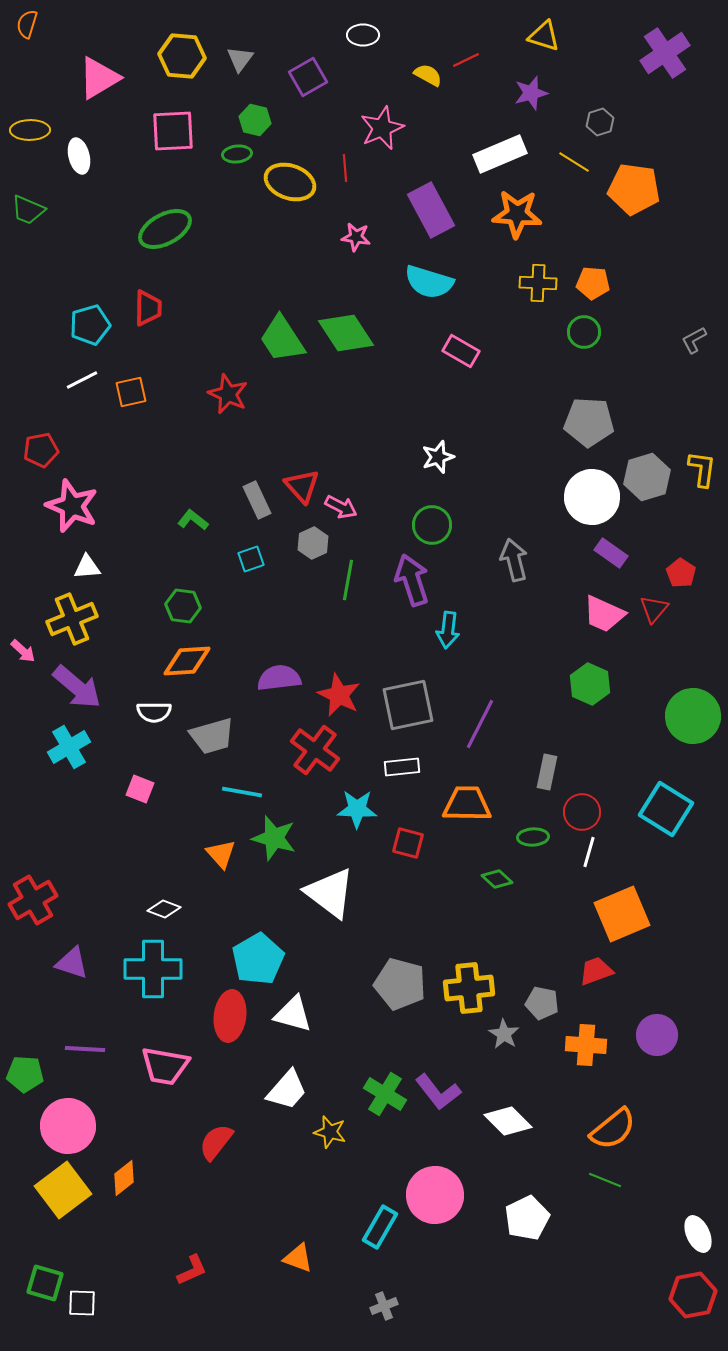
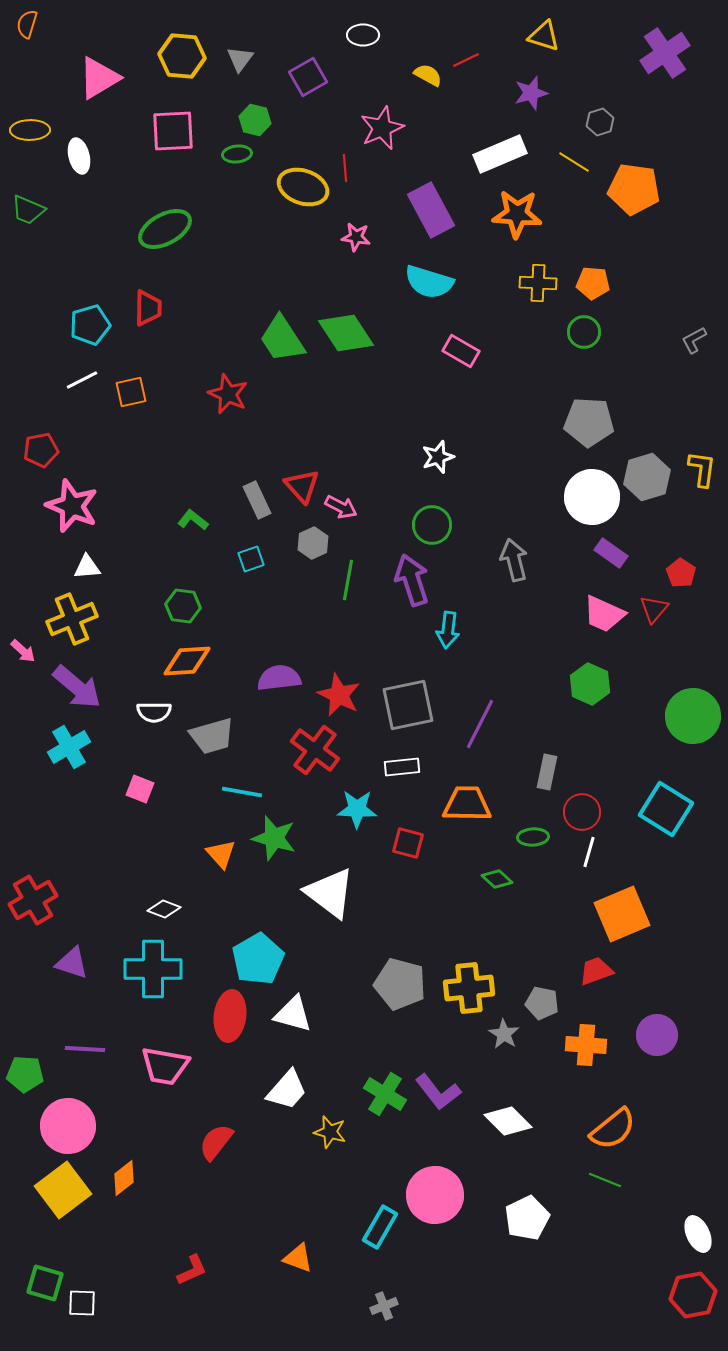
yellow ellipse at (290, 182): moved 13 px right, 5 px down
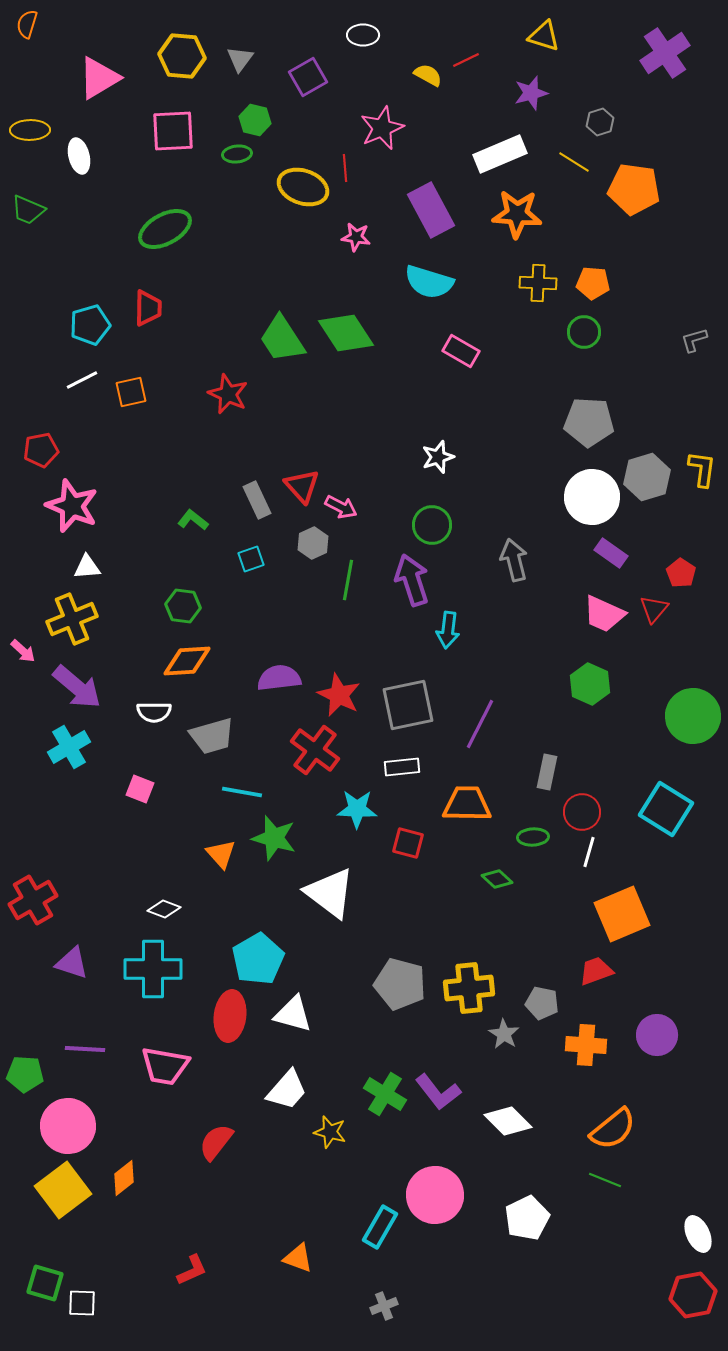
gray L-shape at (694, 340): rotated 12 degrees clockwise
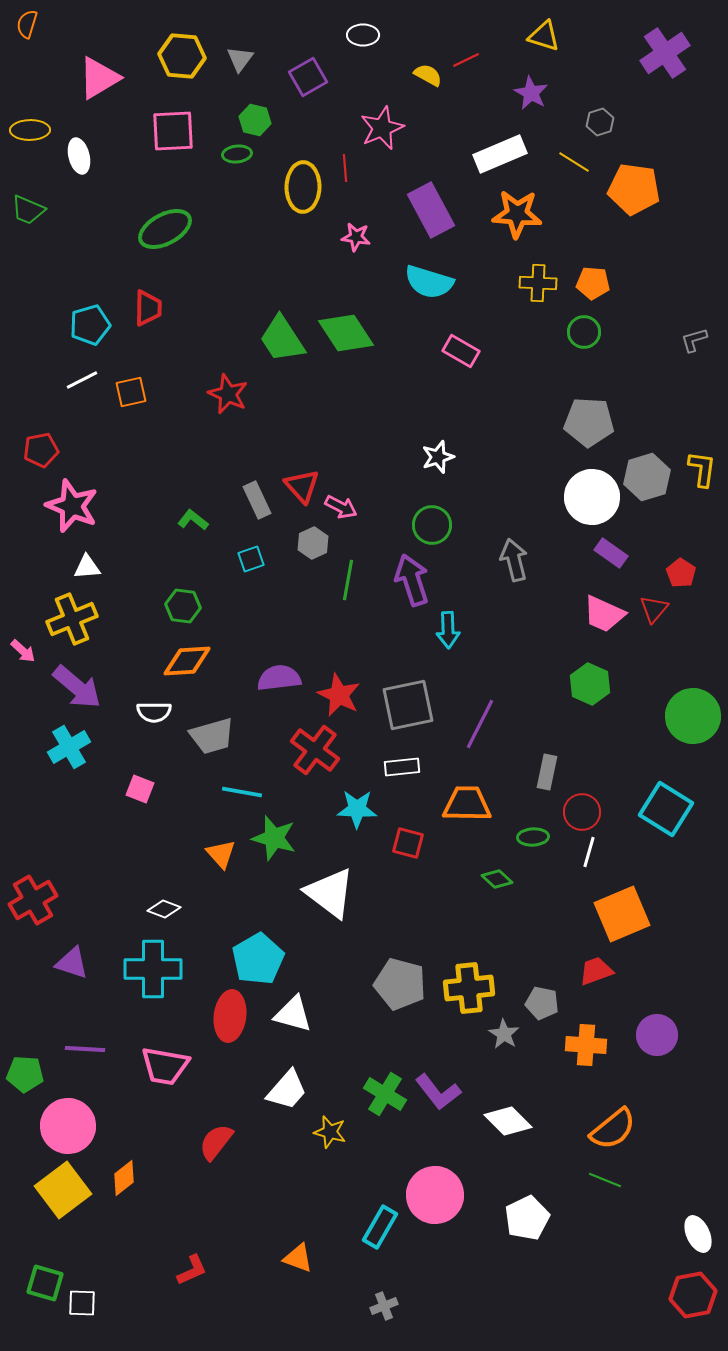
purple star at (531, 93): rotated 28 degrees counterclockwise
yellow ellipse at (303, 187): rotated 72 degrees clockwise
cyan arrow at (448, 630): rotated 9 degrees counterclockwise
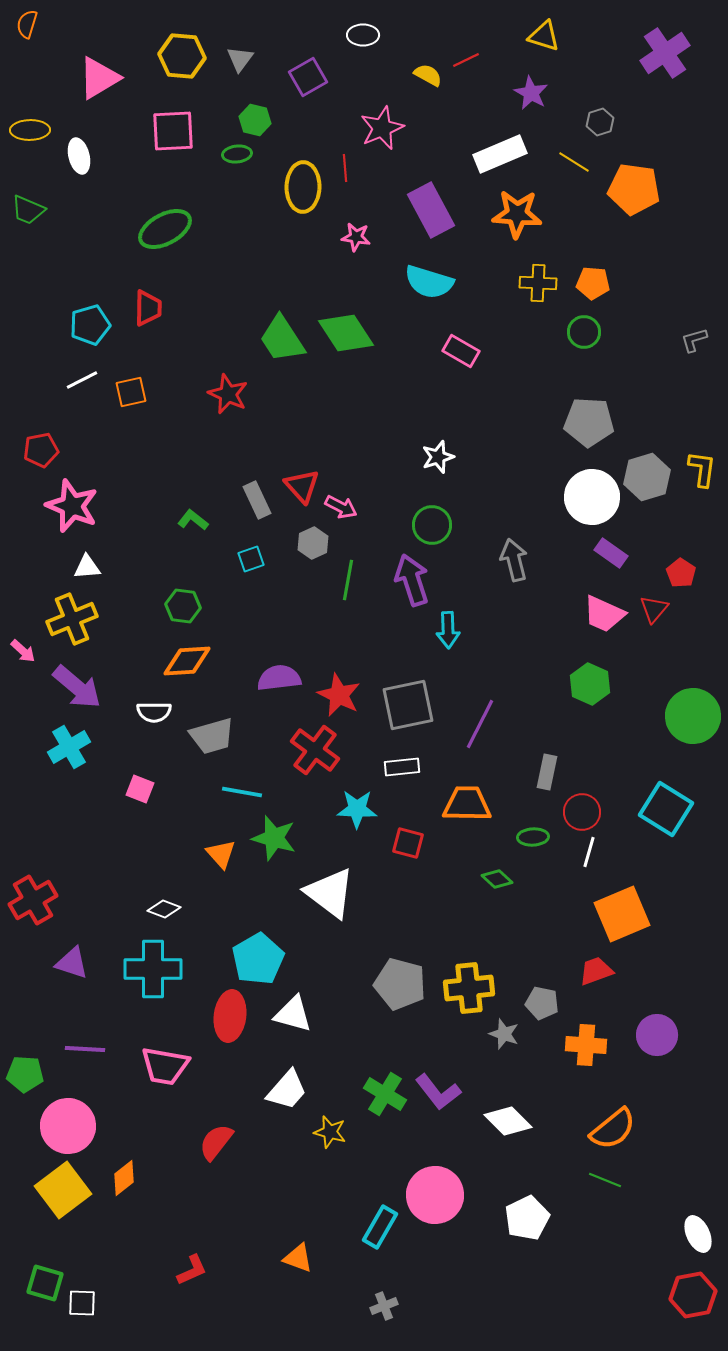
gray star at (504, 1034): rotated 12 degrees counterclockwise
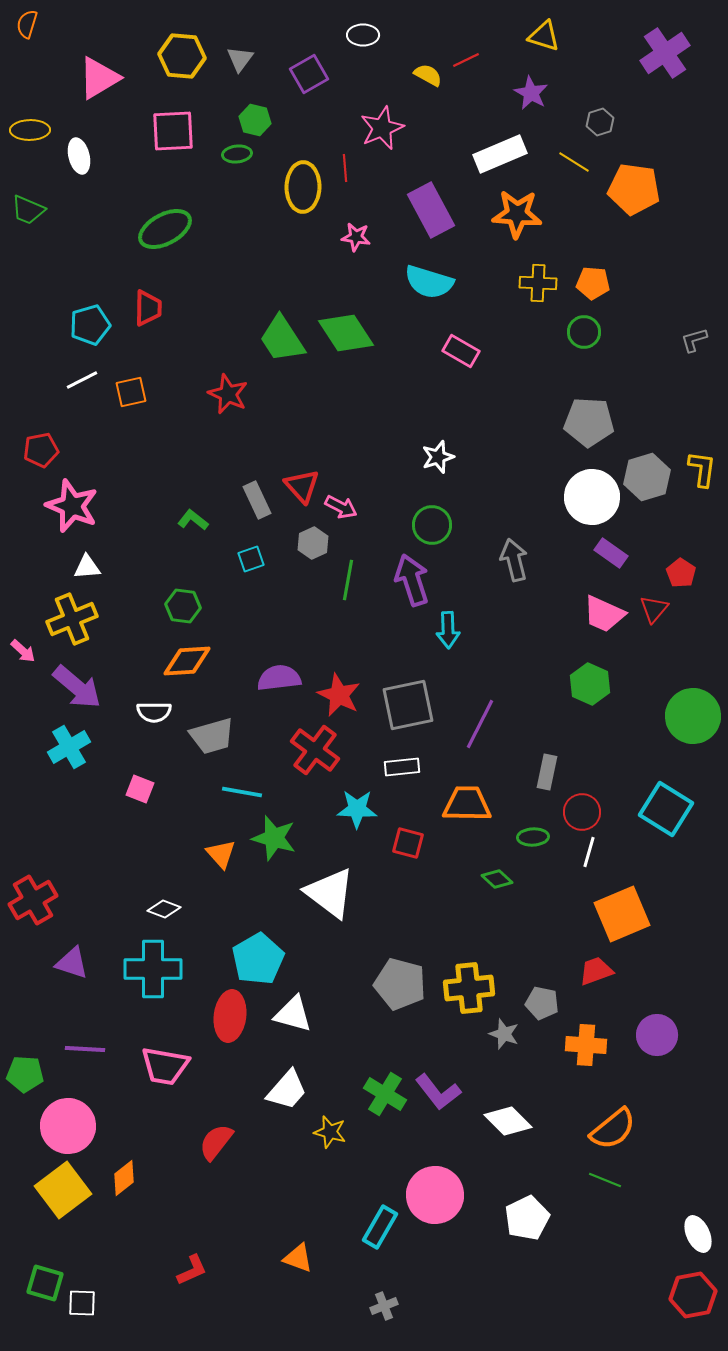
purple square at (308, 77): moved 1 px right, 3 px up
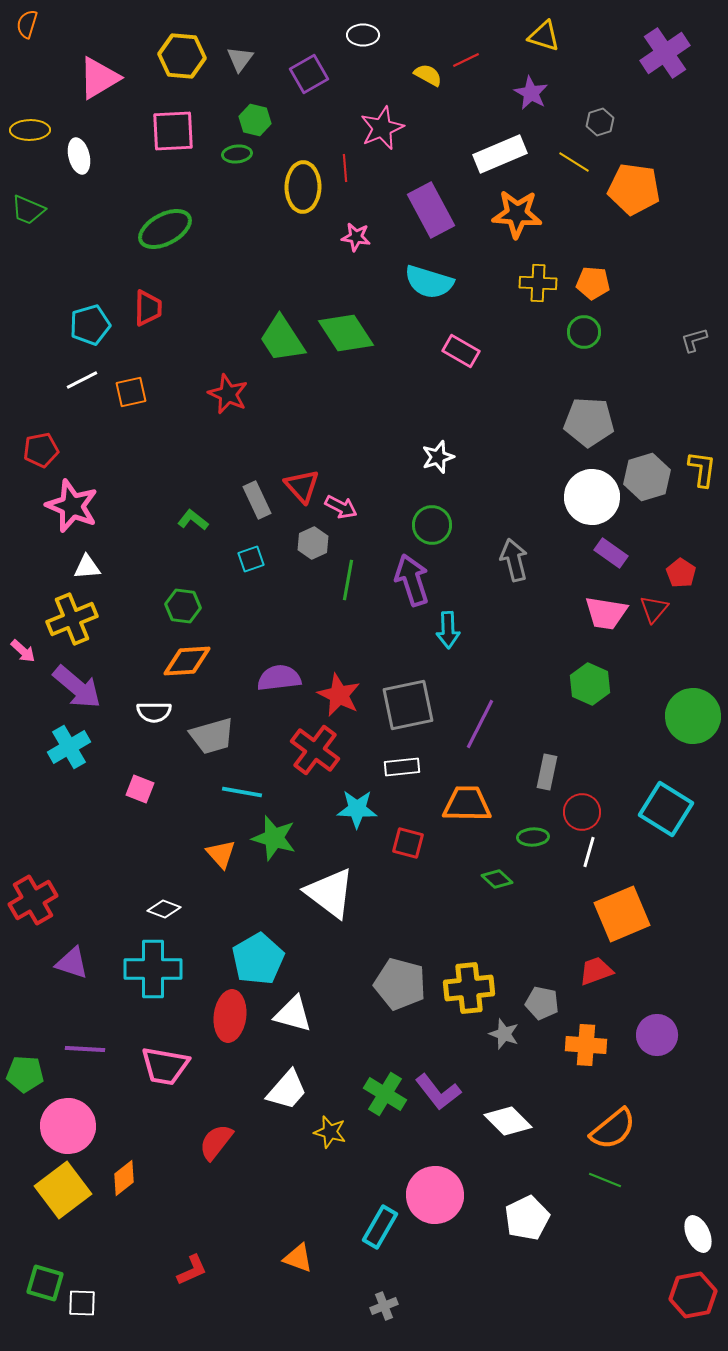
pink trapezoid at (604, 614): moved 2 px right, 1 px up; rotated 15 degrees counterclockwise
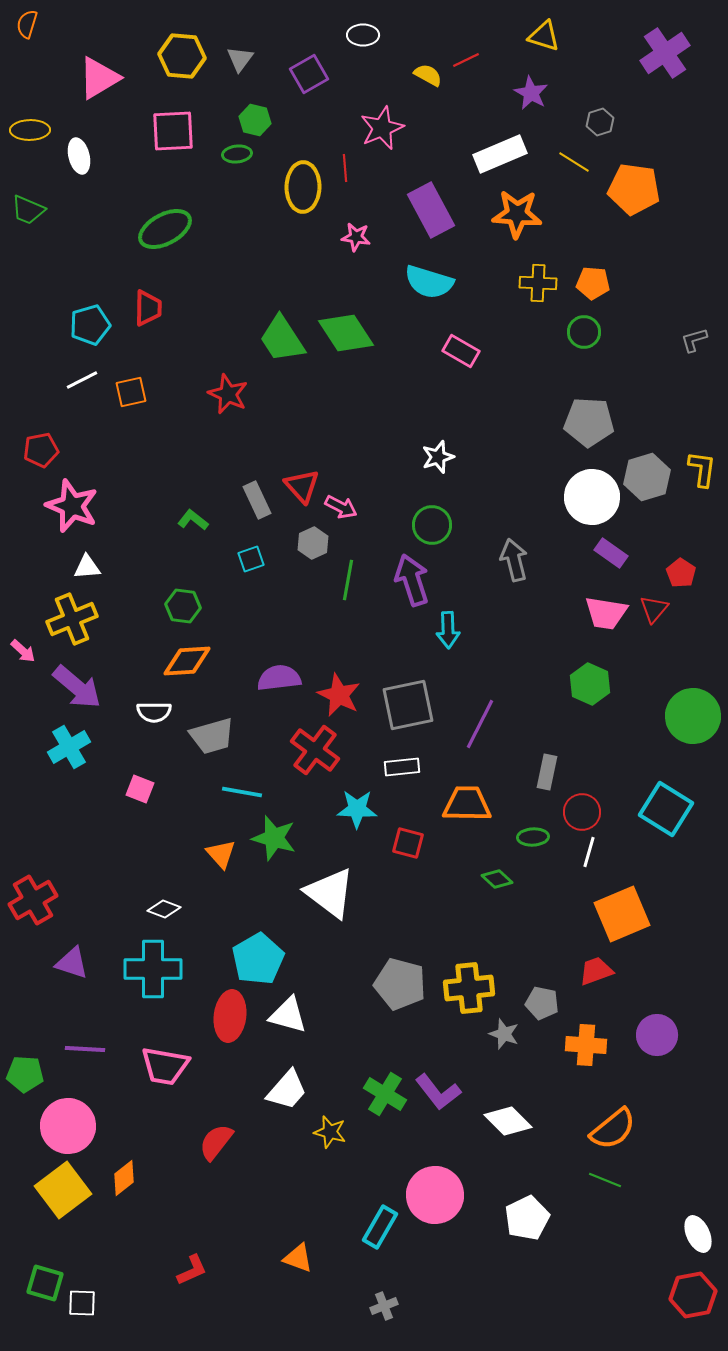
white triangle at (293, 1014): moved 5 px left, 1 px down
